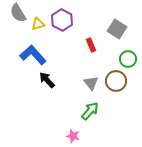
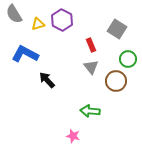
gray semicircle: moved 4 px left, 1 px down
blue L-shape: moved 8 px left, 1 px up; rotated 20 degrees counterclockwise
gray triangle: moved 16 px up
green arrow: rotated 126 degrees counterclockwise
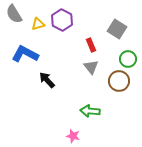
brown circle: moved 3 px right
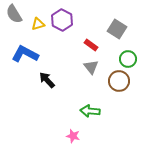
red rectangle: rotated 32 degrees counterclockwise
